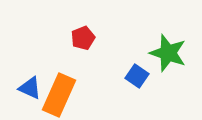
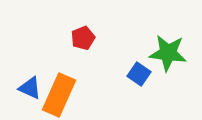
green star: rotated 12 degrees counterclockwise
blue square: moved 2 px right, 2 px up
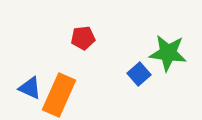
red pentagon: rotated 15 degrees clockwise
blue square: rotated 15 degrees clockwise
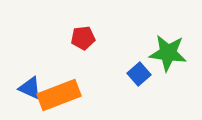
orange rectangle: rotated 45 degrees clockwise
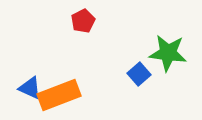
red pentagon: moved 17 px up; rotated 20 degrees counterclockwise
